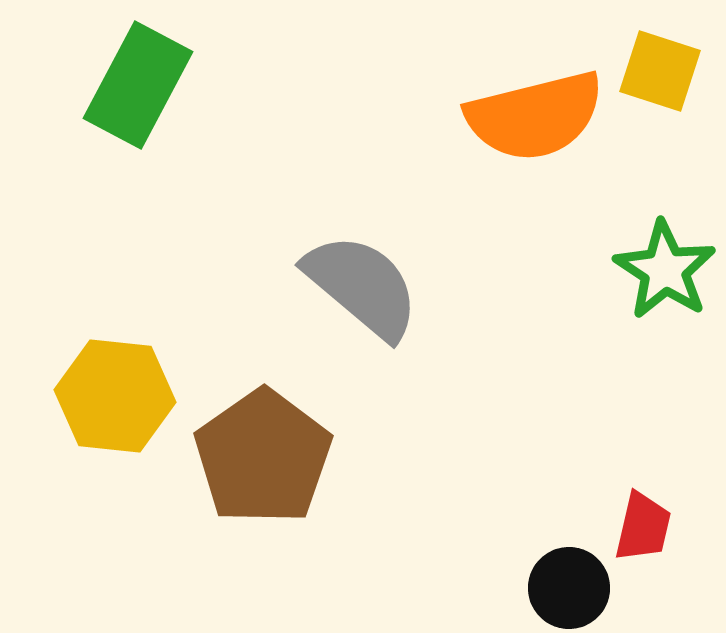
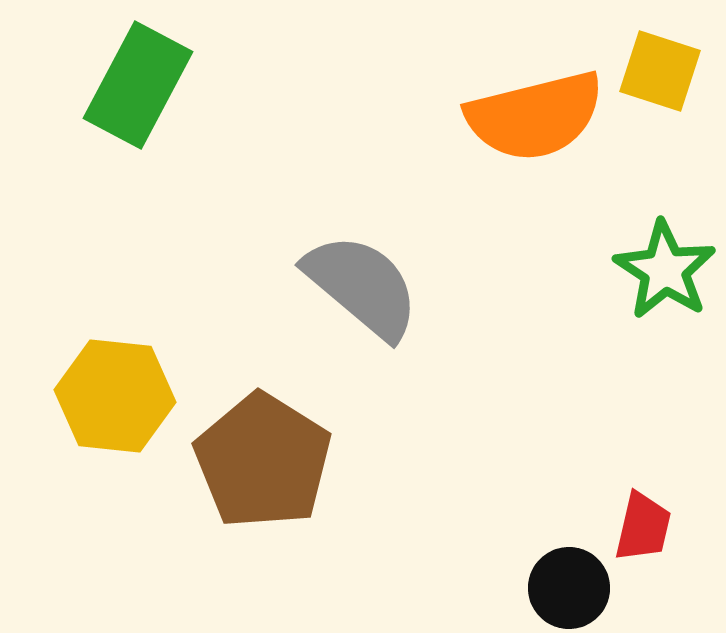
brown pentagon: moved 4 px down; rotated 5 degrees counterclockwise
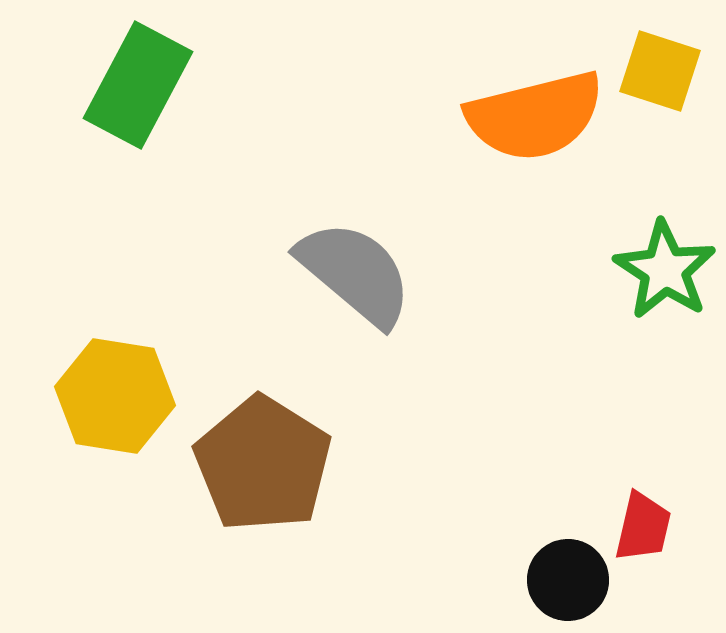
gray semicircle: moved 7 px left, 13 px up
yellow hexagon: rotated 3 degrees clockwise
brown pentagon: moved 3 px down
black circle: moved 1 px left, 8 px up
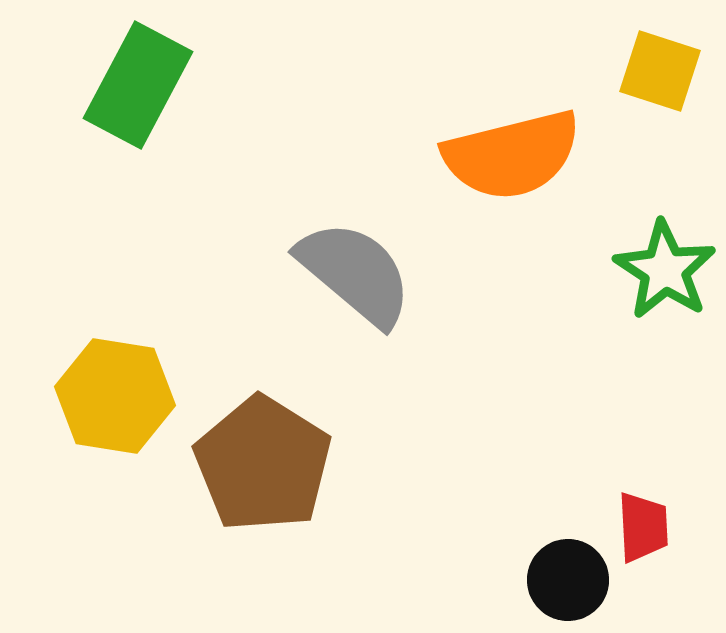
orange semicircle: moved 23 px left, 39 px down
red trapezoid: rotated 16 degrees counterclockwise
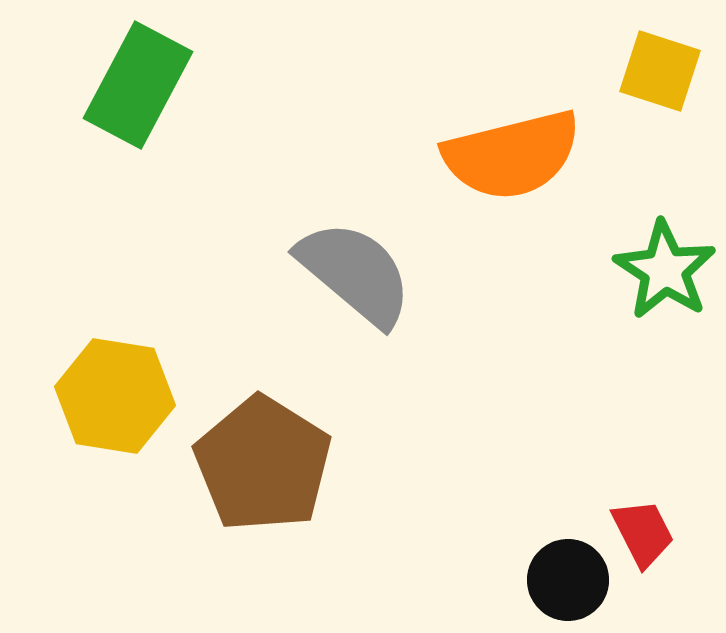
red trapezoid: moved 6 px down; rotated 24 degrees counterclockwise
